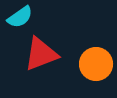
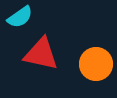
red triangle: rotated 33 degrees clockwise
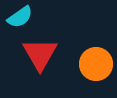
red triangle: moved 1 px left; rotated 48 degrees clockwise
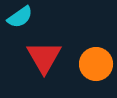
red triangle: moved 4 px right, 3 px down
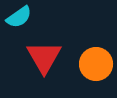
cyan semicircle: moved 1 px left
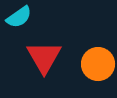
orange circle: moved 2 px right
